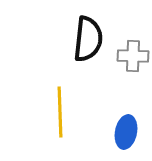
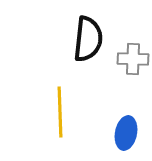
gray cross: moved 3 px down
blue ellipse: moved 1 px down
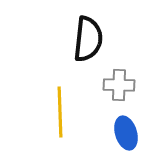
gray cross: moved 14 px left, 26 px down
blue ellipse: rotated 28 degrees counterclockwise
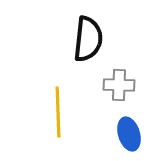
yellow line: moved 2 px left
blue ellipse: moved 3 px right, 1 px down
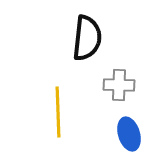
black semicircle: moved 1 px left, 1 px up
